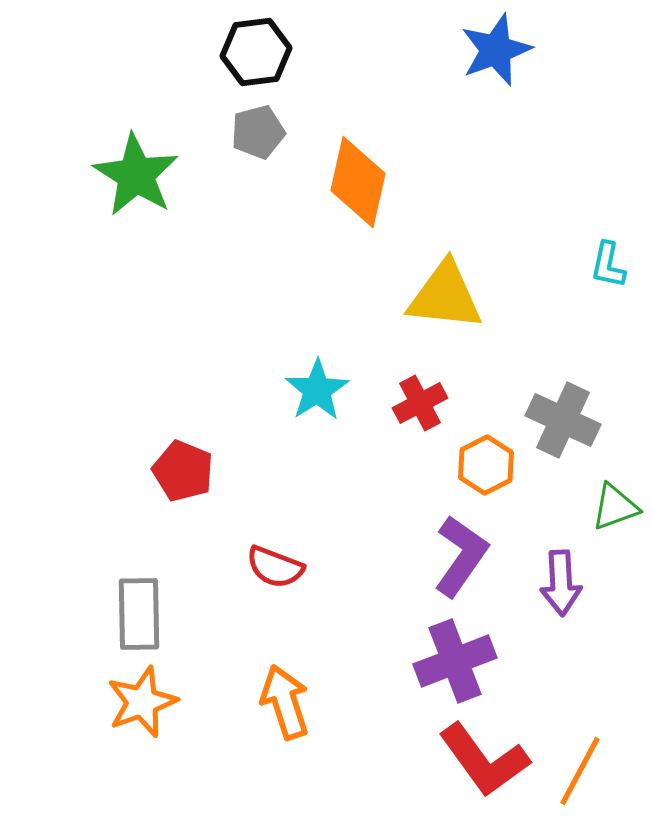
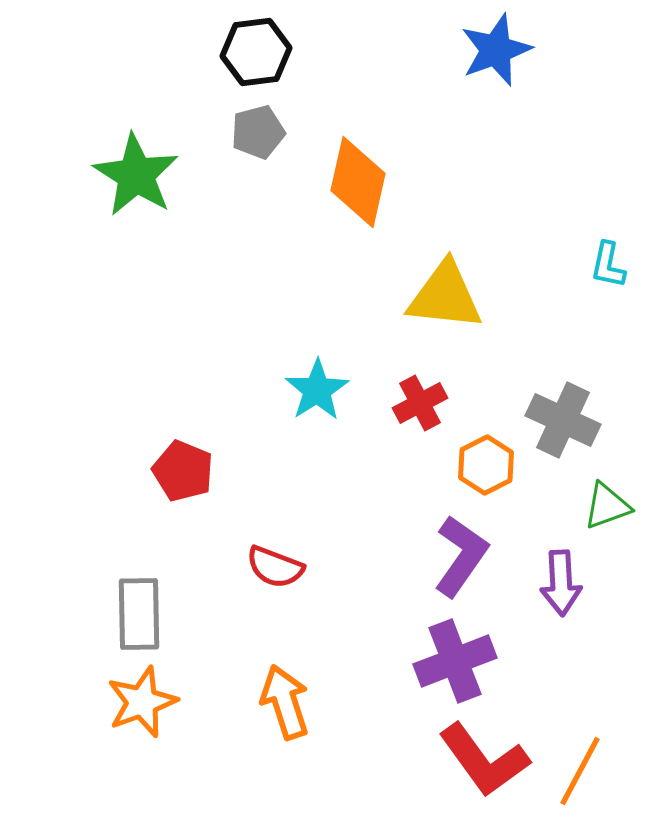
green triangle: moved 8 px left, 1 px up
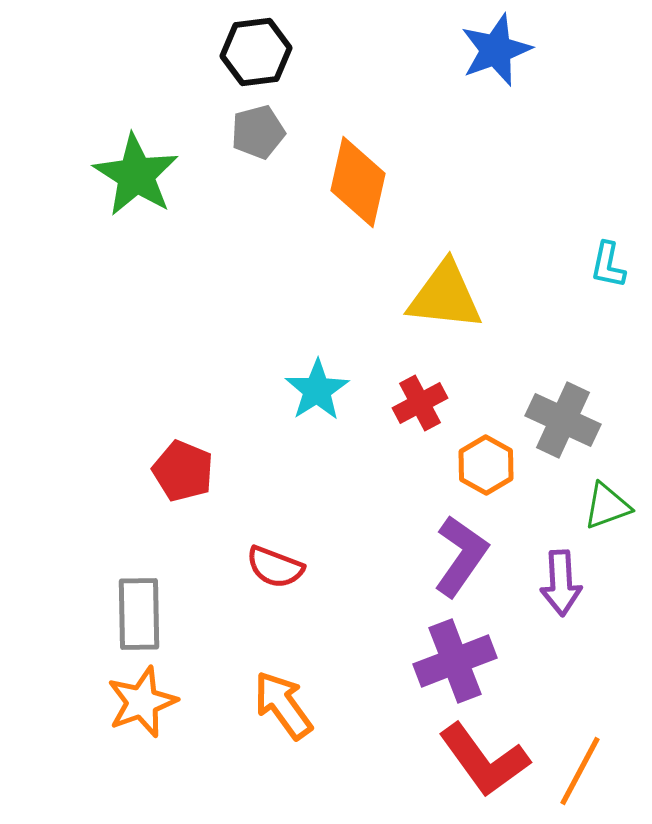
orange hexagon: rotated 4 degrees counterclockwise
orange arrow: moved 2 px left, 3 px down; rotated 18 degrees counterclockwise
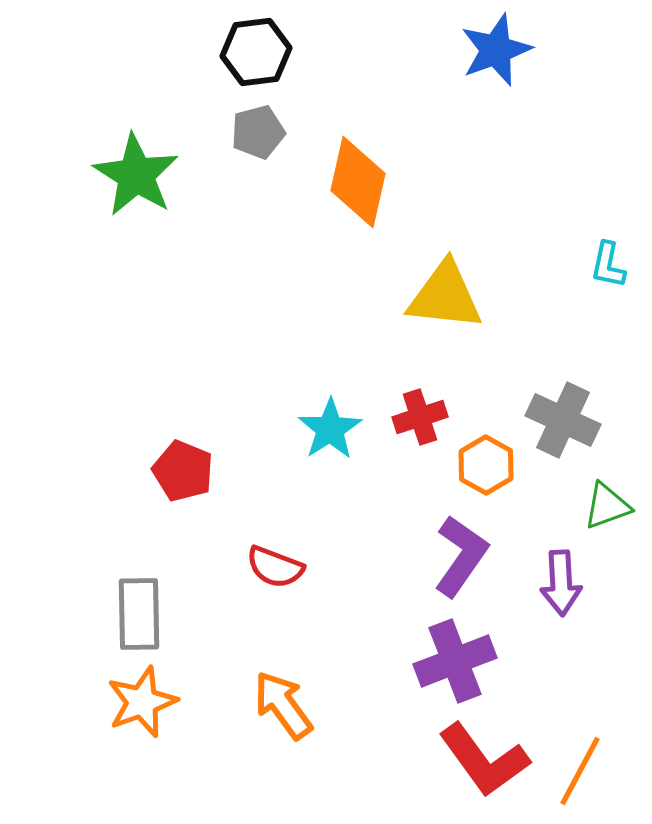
cyan star: moved 13 px right, 39 px down
red cross: moved 14 px down; rotated 10 degrees clockwise
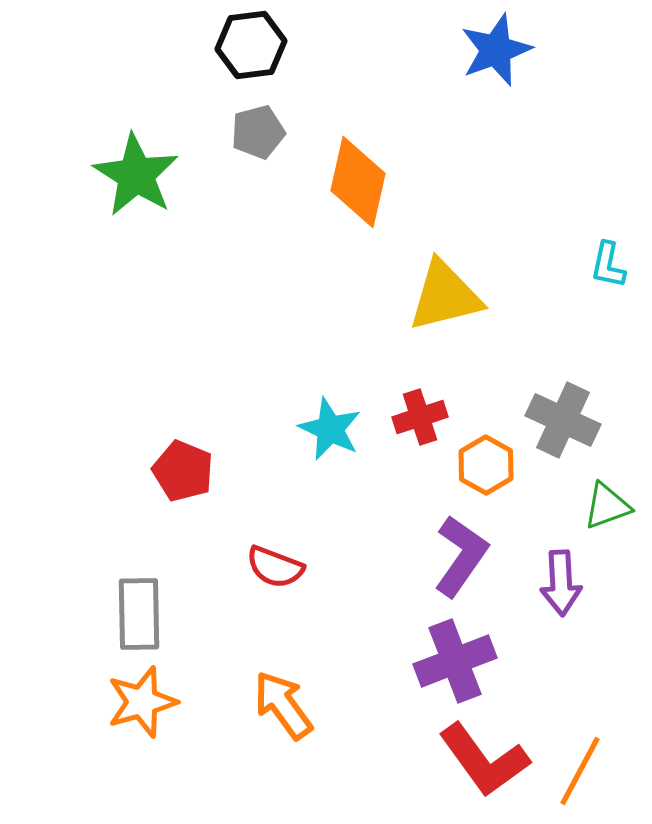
black hexagon: moved 5 px left, 7 px up
yellow triangle: rotated 20 degrees counterclockwise
cyan star: rotated 14 degrees counterclockwise
orange star: rotated 4 degrees clockwise
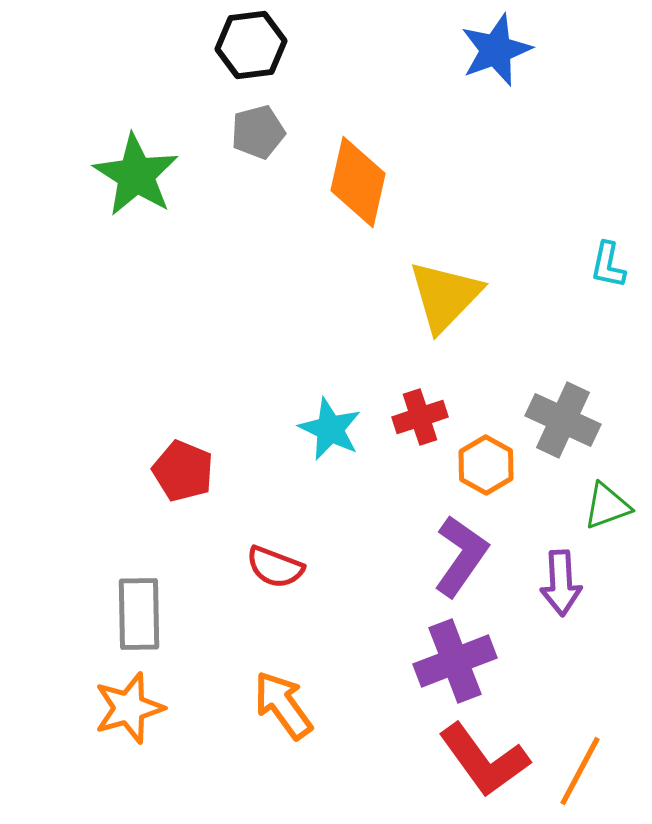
yellow triangle: rotated 32 degrees counterclockwise
orange star: moved 13 px left, 6 px down
